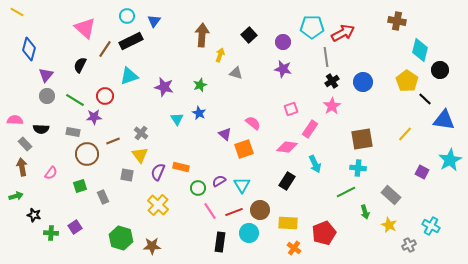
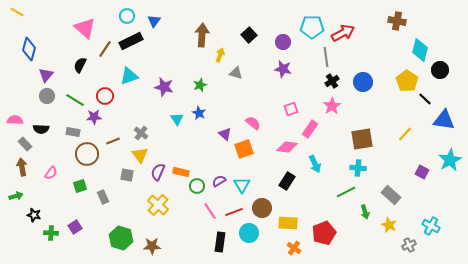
orange rectangle at (181, 167): moved 5 px down
green circle at (198, 188): moved 1 px left, 2 px up
brown circle at (260, 210): moved 2 px right, 2 px up
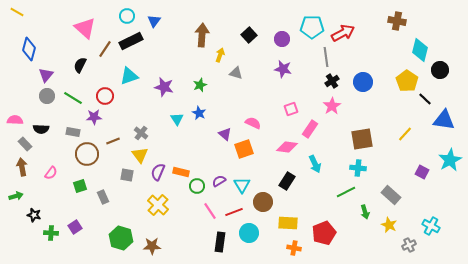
purple circle at (283, 42): moved 1 px left, 3 px up
green line at (75, 100): moved 2 px left, 2 px up
pink semicircle at (253, 123): rotated 14 degrees counterclockwise
brown circle at (262, 208): moved 1 px right, 6 px up
orange cross at (294, 248): rotated 24 degrees counterclockwise
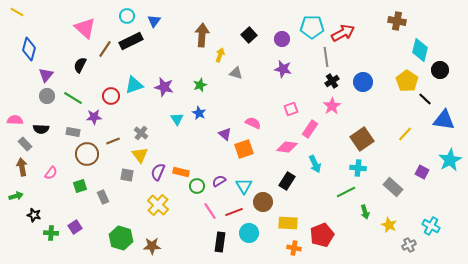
cyan triangle at (129, 76): moved 5 px right, 9 px down
red circle at (105, 96): moved 6 px right
brown square at (362, 139): rotated 25 degrees counterclockwise
cyan triangle at (242, 185): moved 2 px right, 1 px down
gray rectangle at (391, 195): moved 2 px right, 8 px up
red pentagon at (324, 233): moved 2 px left, 2 px down
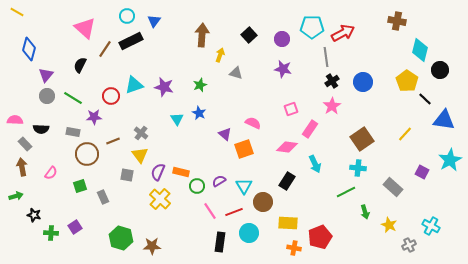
yellow cross at (158, 205): moved 2 px right, 6 px up
red pentagon at (322, 235): moved 2 px left, 2 px down
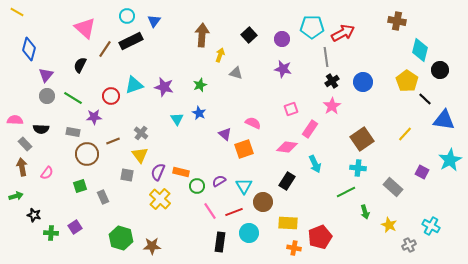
pink semicircle at (51, 173): moved 4 px left
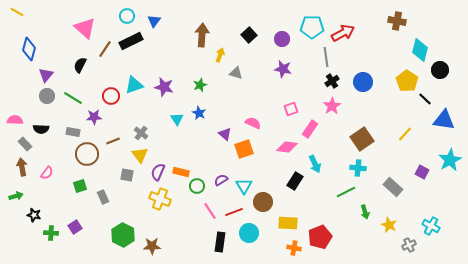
purple semicircle at (219, 181): moved 2 px right, 1 px up
black rectangle at (287, 181): moved 8 px right
yellow cross at (160, 199): rotated 20 degrees counterclockwise
green hexagon at (121, 238): moved 2 px right, 3 px up; rotated 10 degrees clockwise
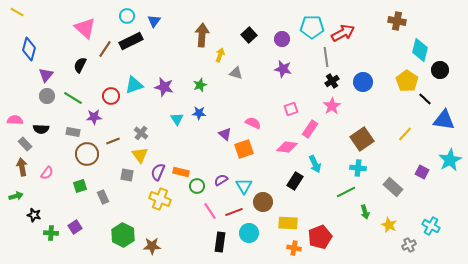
blue star at (199, 113): rotated 24 degrees counterclockwise
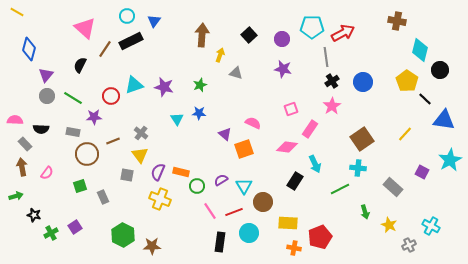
green line at (346, 192): moved 6 px left, 3 px up
green cross at (51, 233): rotated 32 degrees counterclockwise
